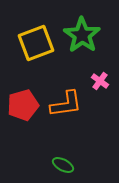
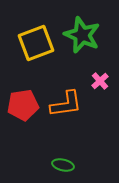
green star: rotated 12 degrees counterclockwise
pink cross: rotated 12 degrees clockwise
red pentagon: rotated 8 degrees clockwise
green ellipse: rotated 15 degrees counterclockwise
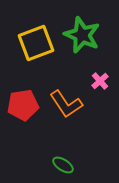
orange L-shape: rotated 64 degrees clockwise
green ellipse: rotated 20 degrees clockwise
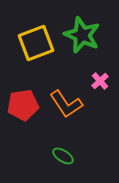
green ellipse: moved 9 px up
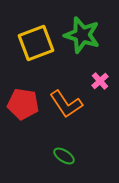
green star: rotated 6 degrees counterclockwise
red pentagon: moved 1 px up; rotated 16 degrees clockwise
green ellipse: moved 1 px right
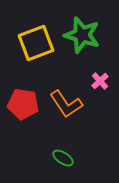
green ellipse: moved 1 px left, 2 px down
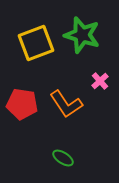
red pentagon: moved 1 px left
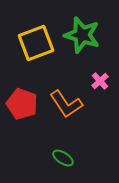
red pentagon: rotated 12 degrees clockwise
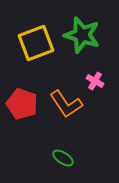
pink cross: moved 5 px left; rotated 18 degrees counterclockwise
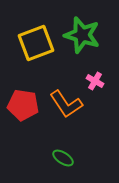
red pentagon: moved 1 px right, 1 px down; rotated 12 degrees counterclockwise
